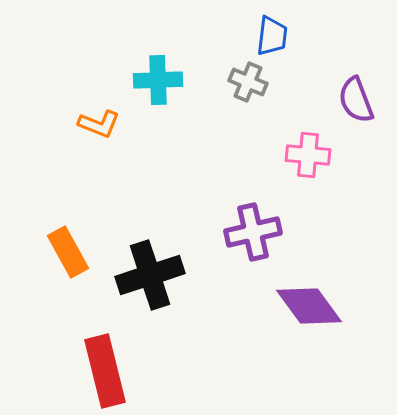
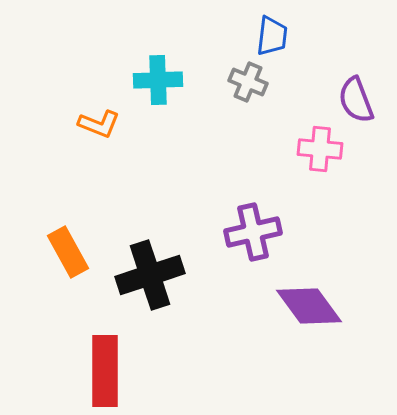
pink cross: moved 12 px right, 6 px up
red rectangle: rotated 14 degrees clockwise
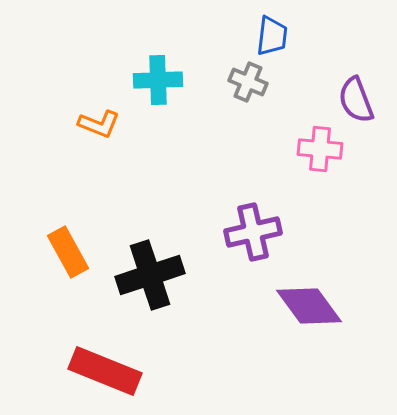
red rectangle: rotated 68 degrees counterclockwise
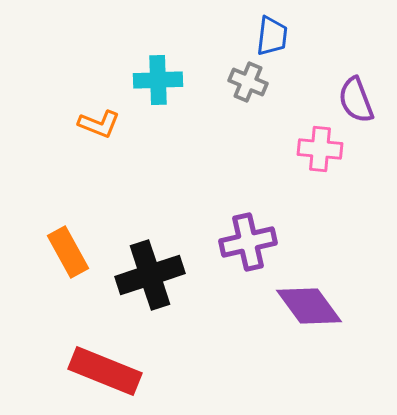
purple cross: moved 5 px left, 10 px down
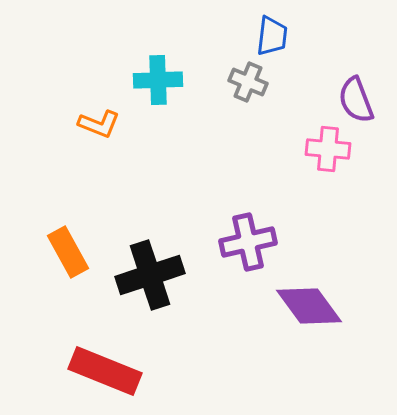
pink cross: moved 8 px right
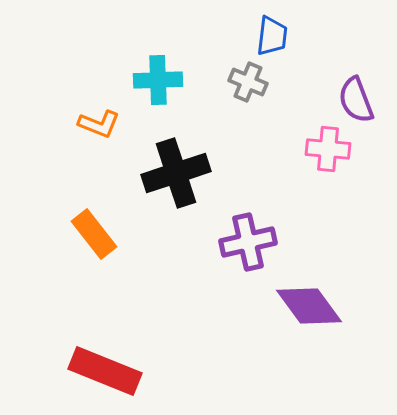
orange rectangle: moved 26 px right, 18 px up; rotated 9 degrees counterclockwise
black cross: moved 26 px right, 102 px up
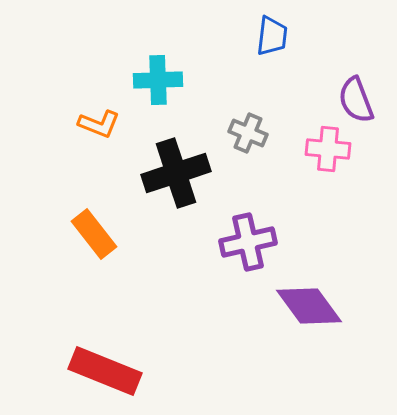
gray cross: moved 51 px down
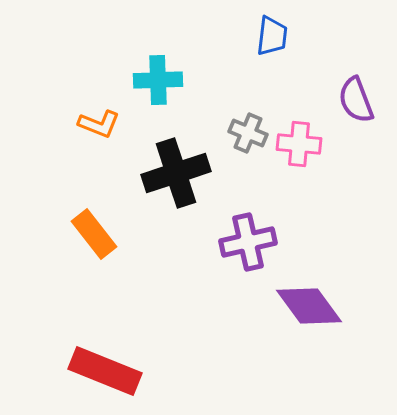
pink cross: moved 29 px left, 5 px up
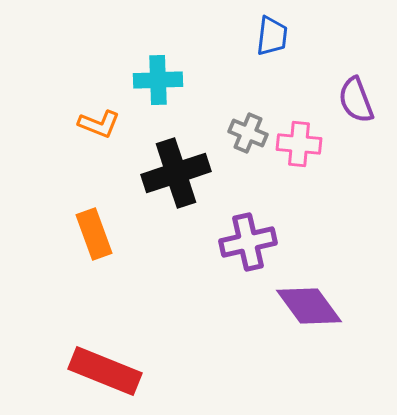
orange rectangle: rotated 18 degrees clockwise
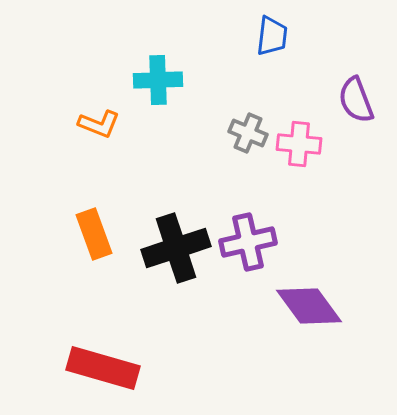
black cross: moved 75 px down
red rectangle: moved 2 px left, 3 px up; rotated 6 degrees counterclockwise
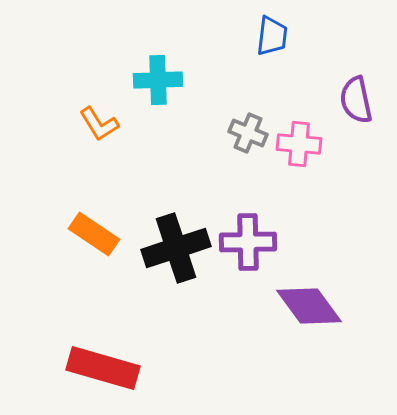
purple semicircle: rotated 9 degrees clockwise
orange L-shape: rotated 36 degrees clockwise
orange rectangle: rotated 36 degrees counterclockwise
purple cross: rotated 12 degrees clockwise
